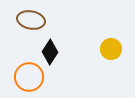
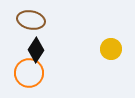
black diamond: moved 14 px left, 2 px up
orange circle: moved 4 px up
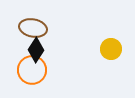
brown ellipse: moved 2 px right, 8 px down
orange circle: moved 3 px right, 3 px up
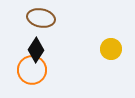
brown ellipse: moved 8 px right, 10 px up
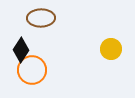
brown ellipse: rotated 12 degrees counterclockwise
black diamond: moved 15 px left
